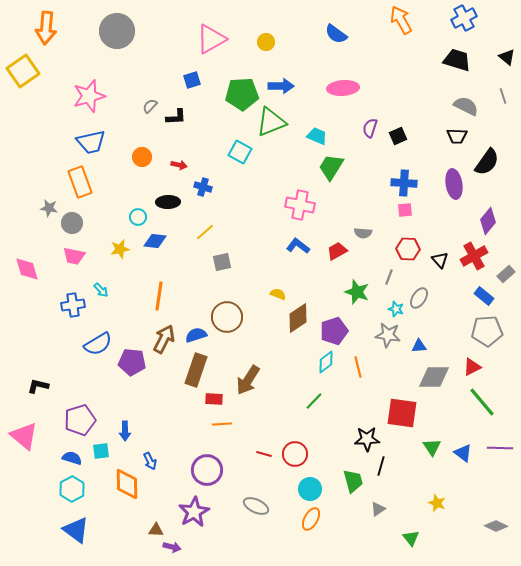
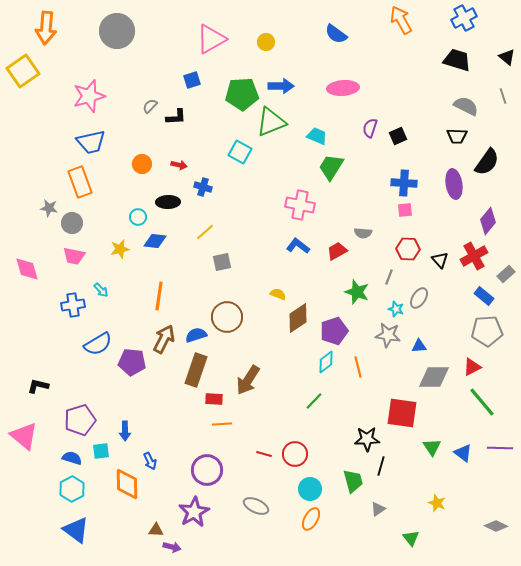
orange circle at (142, 157): moved 7 px down
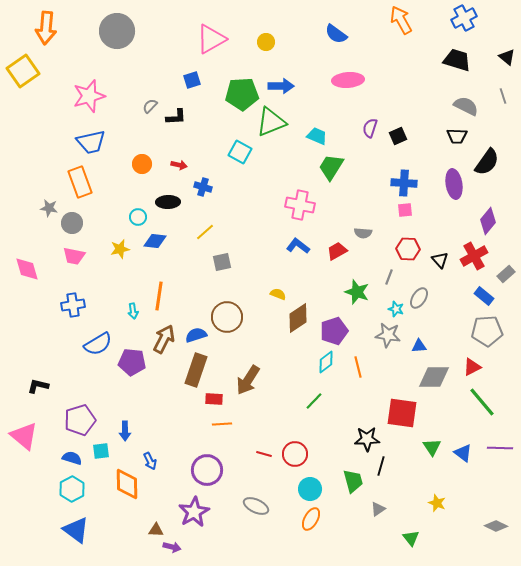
pink ellipse at (343, 88): moved 5 px right, 8 px up
cyan arrow at (101, 290): moved 32 px right, 21 px down; rotated 35 degrees clockwise
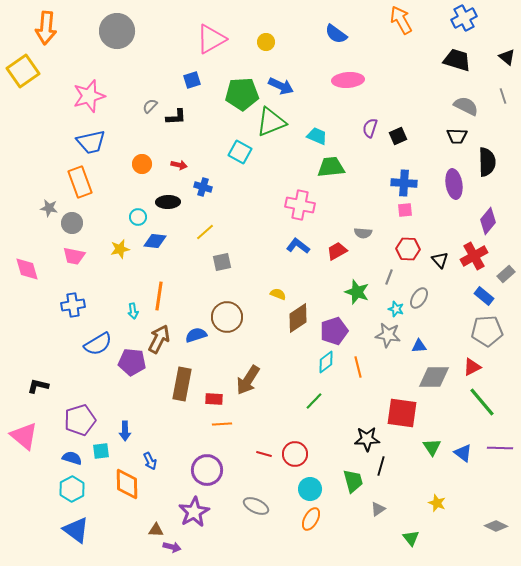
blue arrow at (281, 86): rotated 25 degrees clockwise
black semicircle at (487, 162): rotated 36 degrees counterclockwise
green trapezoid at (331, 167): rotated 52 degrees clockwise
brown arrow at (164, 339): moved 5 px left
brown rectangle at (196, 370): moved 14 px left, 14 px down; rotated 8 degrees counterclockwise
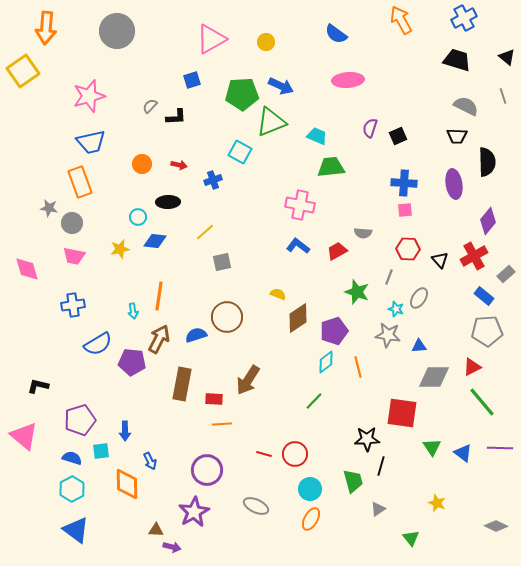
blue cross at (203, 187): moved 10 px right, 7 px up; rotated 36 degrees counterclockwise
